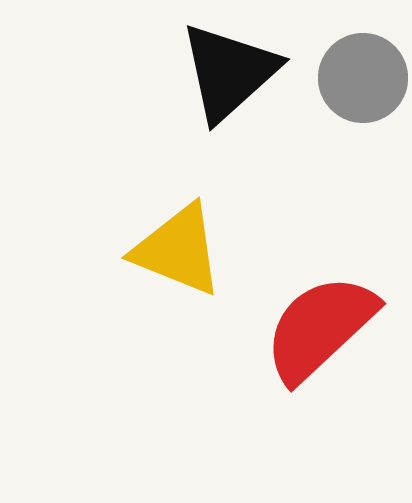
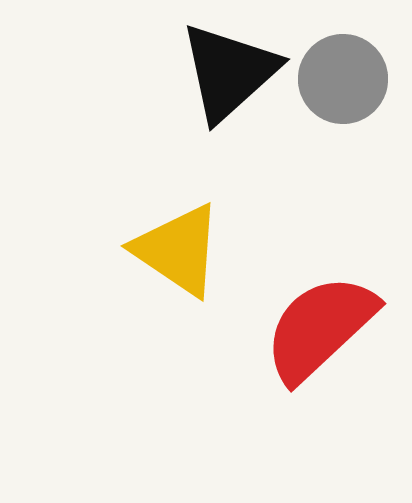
gray circle: moved 20 px left, 1 px down
yellow triangle: rotated 12 degrees clockwise
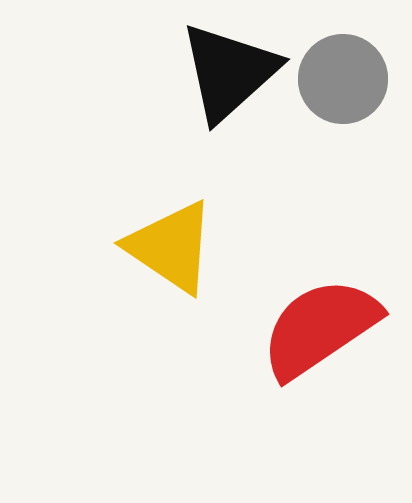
yellow triangle: moved 7 px left, 3 px up
red semicircle: rotated 9 degrees clockwise
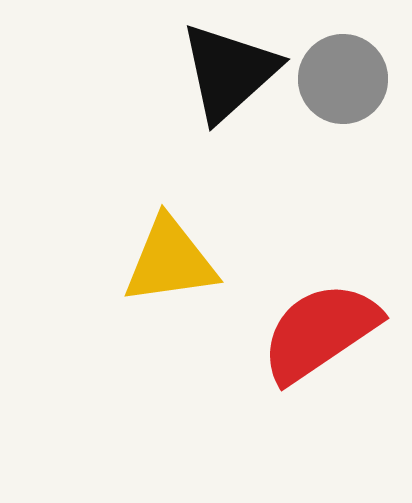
yellow triangle: moved 1 px left, 14 px down; rotated 42 degrees counterclockwise
red semicircle: moved 4 px down
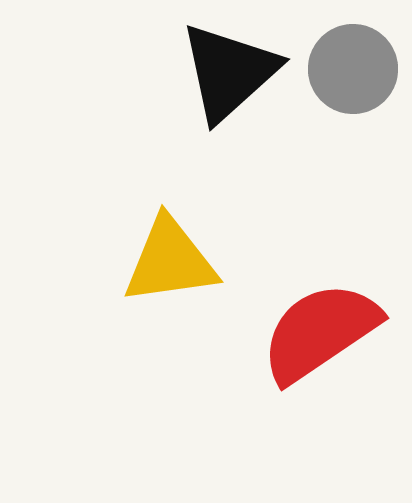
gray circle: moved 10 px right, 10 px up
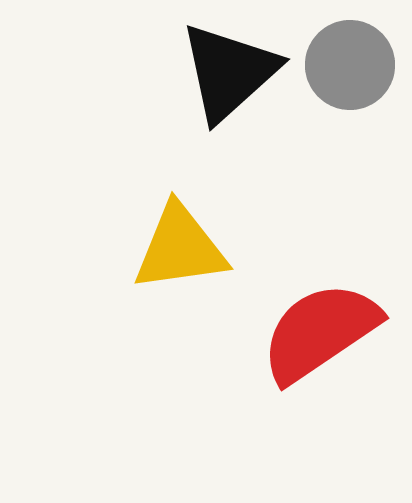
gray circle: moved 3 px left, 4 px up
yellow triangle: moved 10 px right, 13 px up
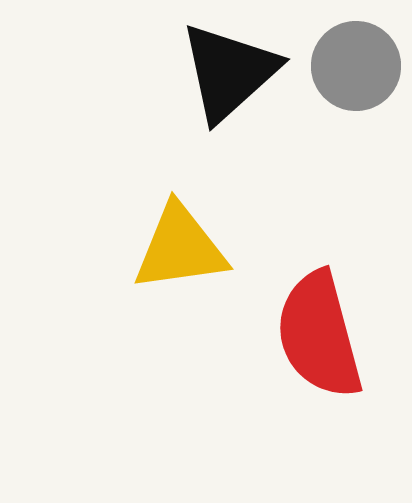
gray circle: moved 6 px right, 1 px down
red semicircle: moved 1 px left, 3 px down; rotated 71 degrees counterclockwise
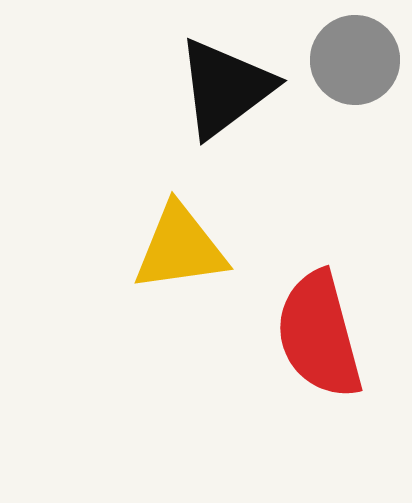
gray circle: moved 1 px left, 6 px up
black triangle: moved 4 px left, 16 px down; rotated 5 degrees clockwise
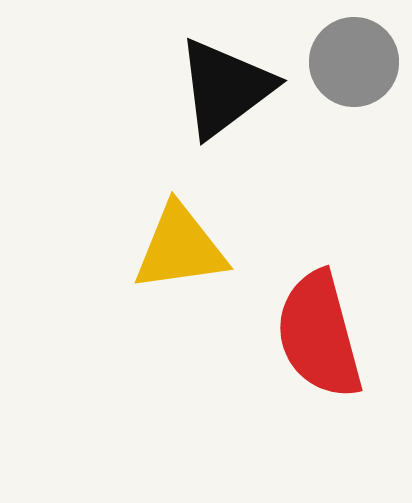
gray circle: moved 1 px left, 2 px down
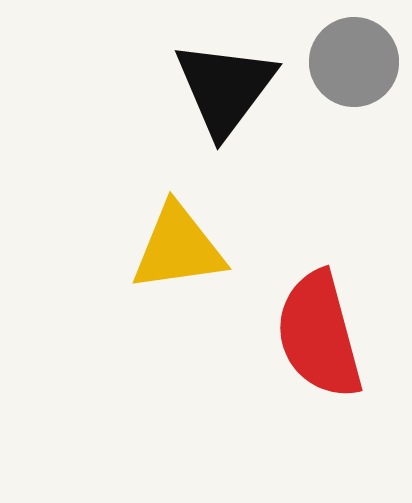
black triangle: rotated 16 degrees counterclockwise
yellow triangle: moved 2 px left
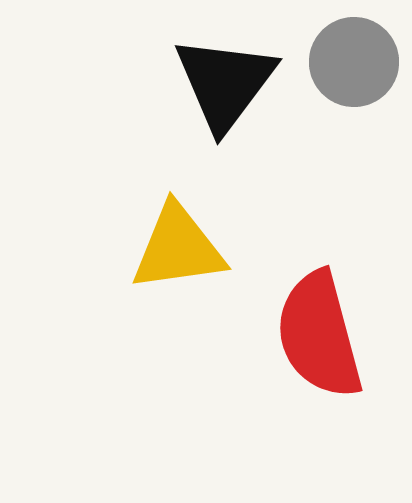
black triangle: moved 5 px up
